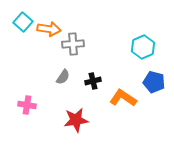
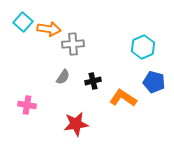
red star: moved 4 px down
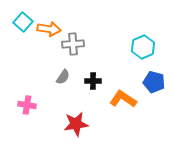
black cross: rotated 14 degrees clockwise
orange L-shape: moved 1 px down
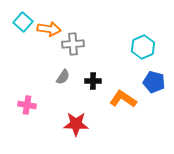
red star: rotated 10 degrees clockwise
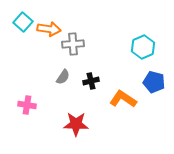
black cross: moved 2 px left; rotated 14 degrees counterclockwise
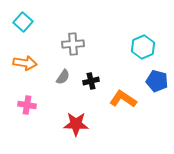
orange arrow: moved 24 px left, 34 px down
blue pentagon: moved 3 px right, 1 px up
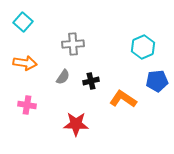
blue pentagon: rotated 20 degrees counterclockwise
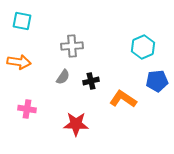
cyan square: moved 1 px left, 1 px up; rotated 30 degrees counterclockwise
gray cross: moved 1 px left, 2 px down
orange arrow: moved 6 px left, 1 px up
pink cross: moved 4 px down
